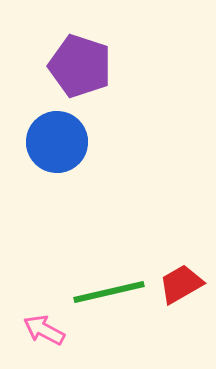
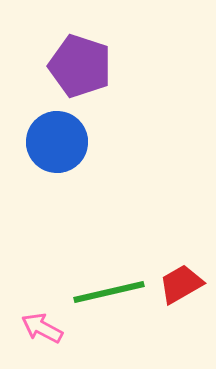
pink arrow: moved 2 px left, 2 px up
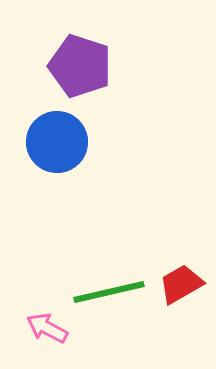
pink arrow: moved 5 px right
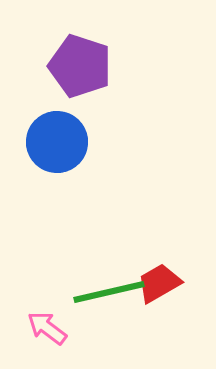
red trapezoid: moved 22 px left, 1 px up
pink arrow: rotated 9 degrees clockwise
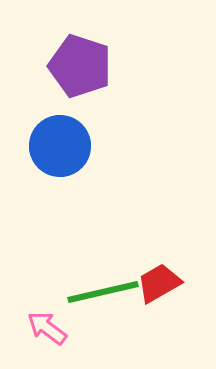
blue circle: moved 3 px right, 4 px down
green line: moved 6 px left
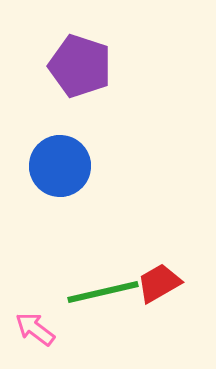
blue circle: moved 20 px down
pink arrow: moved 12 px left, 1 px down
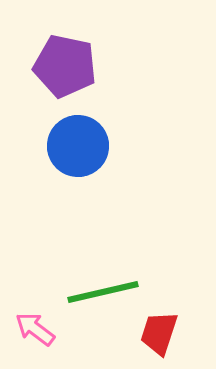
purple pentagon: moved 15 px left; rotated 6 degrees counterclockwise
blue circle: moved 18 px right, 20 px up
red trapezoid: moved 50 px down; rotated 42 degrees counterclockwise
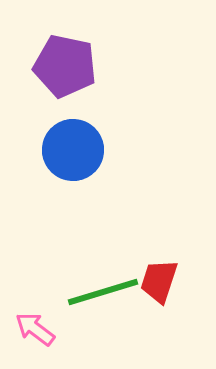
blue circle: moved 5 px left, 4 px down
green line: rotated 4 degrees counterclockwise
red trapezoid: moved 52 px up
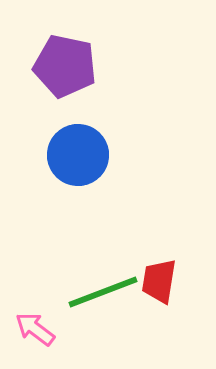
blue circle: moved 5 px right, 5 px down
red trapezoid: rotated 9 degrees counterclockwise
green line: rotated 4 degrees counterclockwise
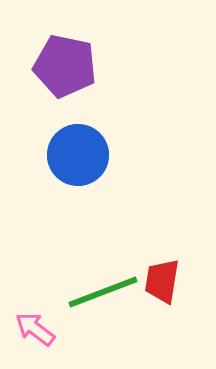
red trapezoid: moved 3 px right
